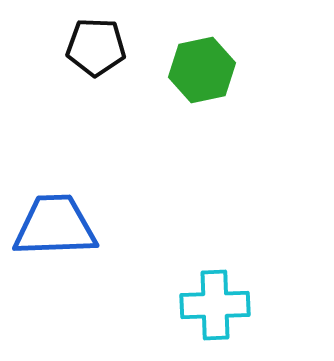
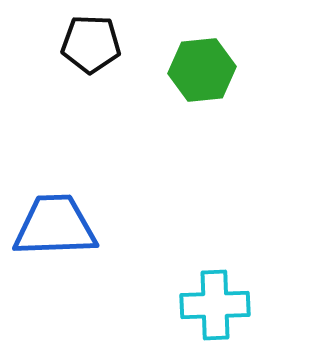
black pentagon: moved 5 px left, 3 px up
green hexagon: rotated 6 degrees clockwise
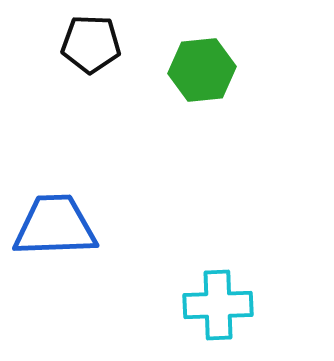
cyan cross: moved 3 px right
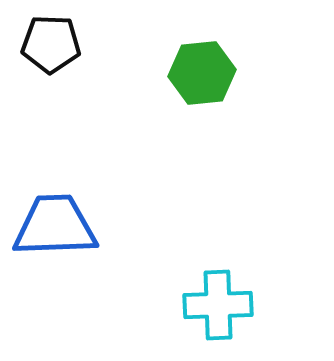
black pentagon: moved 40 px left
green hexagon: moved 3 px down
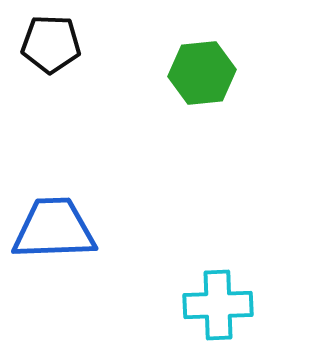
blue trapezoid: moved 1 px left, 3 px down
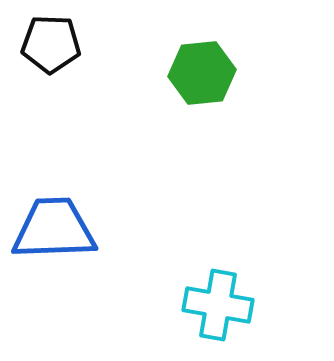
cyan cross: rotated 12 degrees clockwise
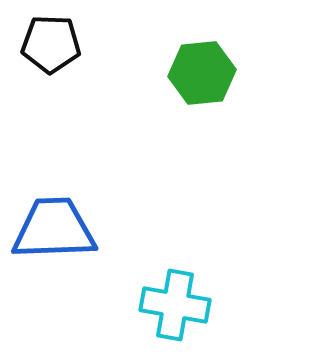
cyan cross: moved 43 px left
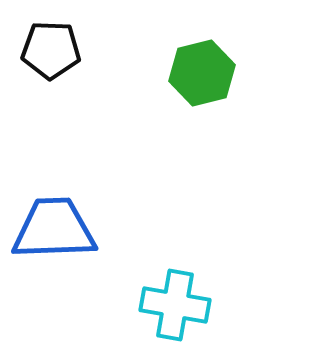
black pentagon: moved 6 px down
green hexagon: rotated 8 degrees counterclockwise
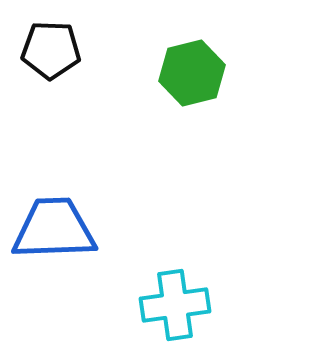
green hexagon: moved 10 px left
cyan cross: rotated 18 degrees counterclockwise
